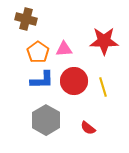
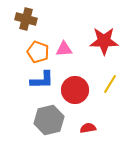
orange pentagon: rotated 15 degrees counterclockwise
red circle: moved 1 px right, 9 px down
yellow line: moved 7 px right, 3 px up; rotated 48 degrees clockwise
gray hexagon: moved 3 px right; rotated 16 degrees clockwise
red semicircle: rotated 133 degrees clockwise
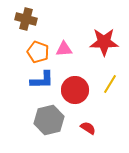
red star: moved 1 px down
red semicircle: rotated 42 degrees clockwise
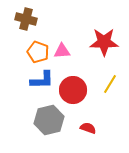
pink triangle: moved 2 px left, 2 px down
red circle: moved 2 px left
red semicircle: rotated 14 degrees counterclockwise
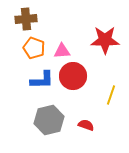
brown cross: rotated 20 degrees counterclockwise
red star: moved 1 px right, 2 px up
orange pentagon: moved 4 px left, 4 px up
yellow line: moved 1 px right, 11 px down; rotated 12 degrees counterclockwise
red circle: moved 14 px up
red semicircle: moved 2 px left, 3 px up
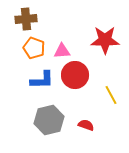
red circle: moved 2 px right, 1 px up
yellow line: rotated 48 degrees counterclockwise
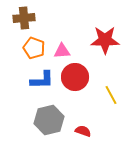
brown cross: moved 2 px left, 1 px up
red circle: moved 2 px down
red semicircle: moved 3 px left, 6 px down
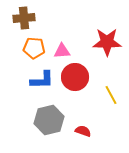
red star: moved 2 px right, 2 px down
orange pentagon: rotated 15 degrees counterclockwise
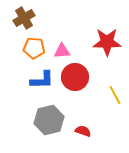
brown cross: rotated 25 degrees counterclockwise
yellow line: moved 4 px right
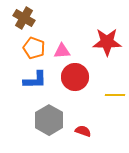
brown cross: rotated 30 degrees counterclockwise
orange pentagon: rotated 15 degrees clockwise
blue L-shape: moved 7 px left
yellow line: rotated 60 degrees counterclockwise
gray hexagon: rotated 16 degrees counterclockwise
